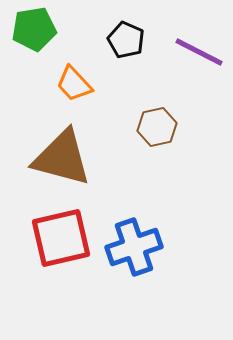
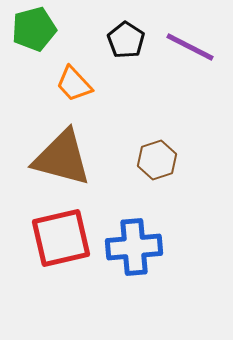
green pentagon: rotated 6 degrees counterclockwise
black pentagon: rotated 9 degrees clockwise
purple line: moved 9 px left, 5 px up
brown hexagon: moved 33 px down; rotated 6 degrees counterclockwise
blue cross: rotated 14 degrees clockwise
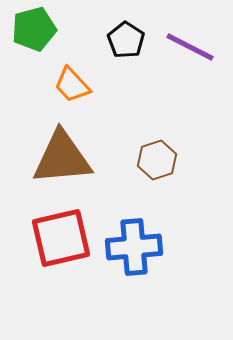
orange trapezoid: moved 2 px left, 1 px down
brown triangle: rotated 20 degrees counterclockwise
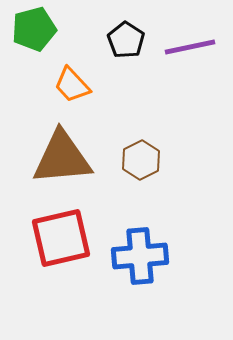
purple line: rotated 39 degrees counterclockwise
brown hexagon: moved 16 px left; rotated 9 degrees counterclockwise
blue cross: moved 6 px right, 9 px down
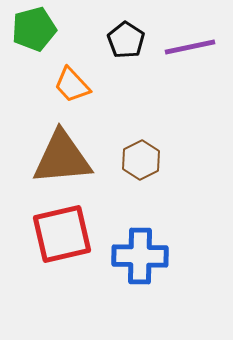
red square: moved 1 px right, 4 px up
blue cross: rotated 6 degrees clockwise
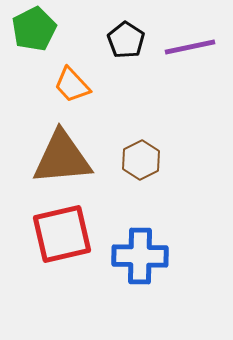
green pentagon: rotated 12 degrees counterclockwise
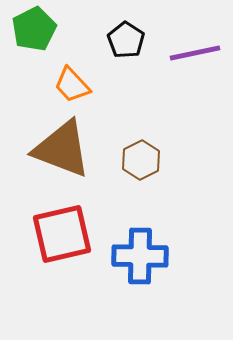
purple line: moved 5 px right, 6 px down
brown triangle: moved 9 px up; rotated 26 degrees clockwise
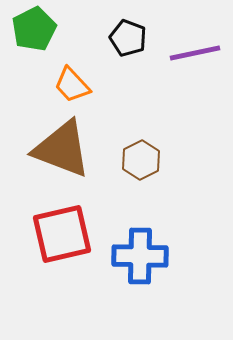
black pentagon: moved 2 px right, 2 px up; rotated 12 degrees counterclockwise
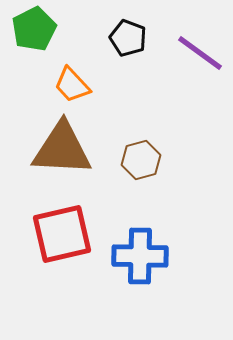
purple line: moved 5 px right; rotated 48 degrees clockwise
brown triangle: rotated 18 degrees counterclockwise
brown hexagon: rotated 12 degrees clockwise
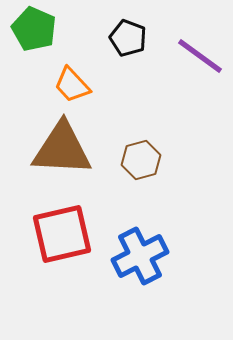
green pentagon: rotated 21 degrees counterclockwise
purple line: moved 3 px down
blue cross: rotated 28 degrees counterclockwise
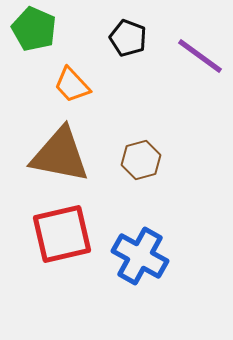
brown triangle: moved 2 px left, 6 px down; rotated 8 degrees clockwise
blue cross: rotated 34 degrees counterclockwise
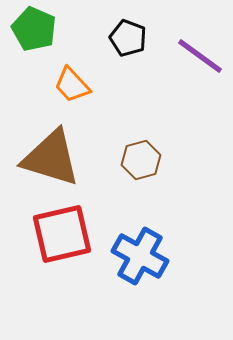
brown triangle: moved 9 px left, 3 px down; rotated 6 degrees clockwise
